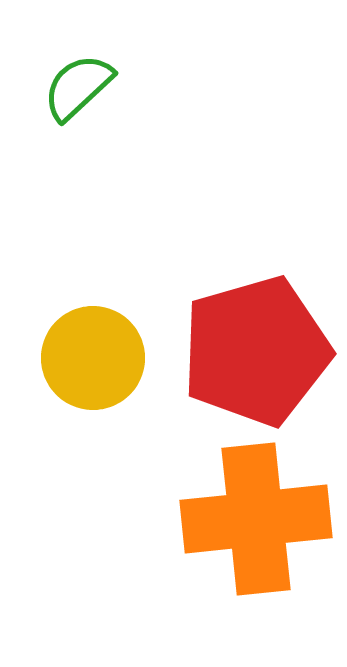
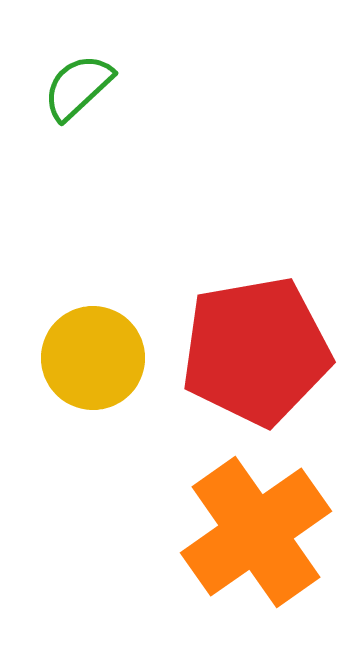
red pentagon: rotated 6 degrees clockwise
orange cross: moved 13 px down; rotated 29 degrees counterclockwise
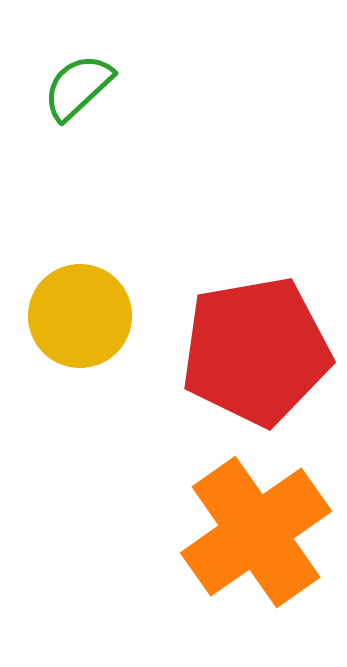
yellow circle: moved 13 px left, 42 px up
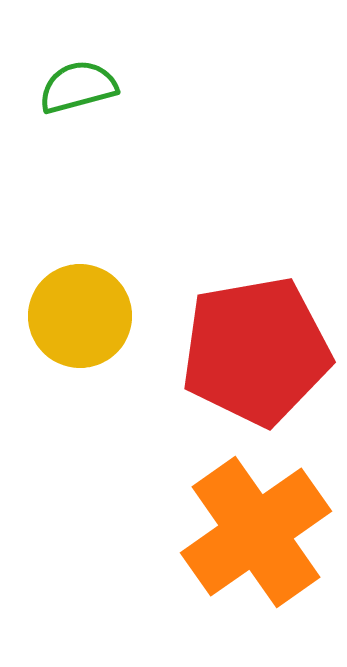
green semicircle: rotated 28 degrees clockwise
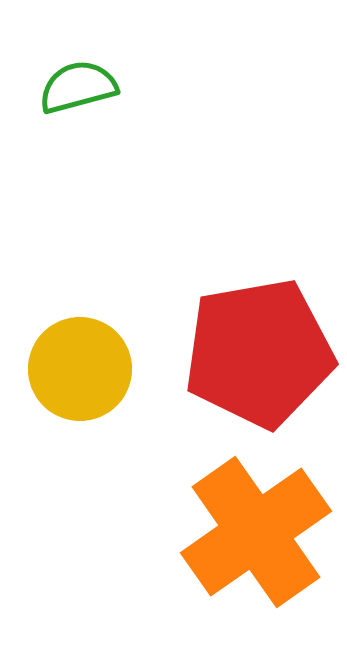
yellow circle: moved 53 px down
red pentagon: moved 3 px right, 2 px down
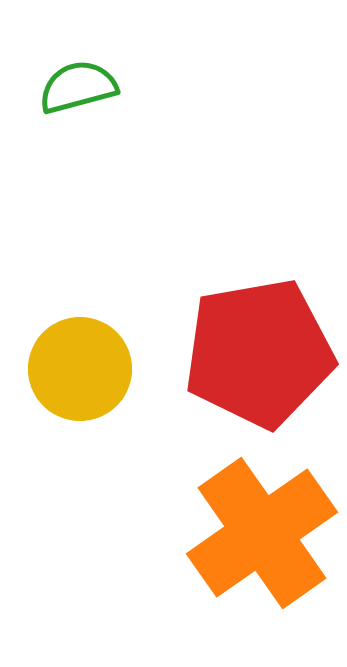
orange cross: moved 6 px right, 1 px down
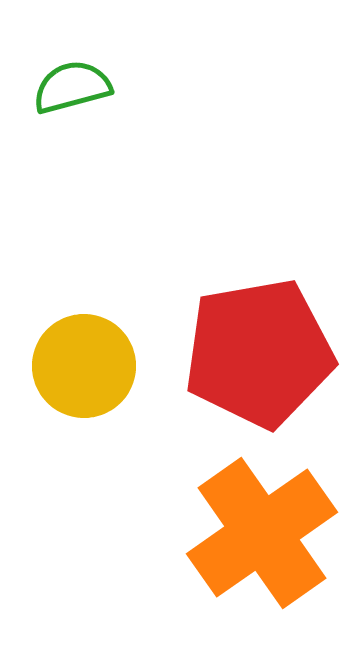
green semicircle: moved 6 px left
yellow circle: moved 4 px right, 3 px up
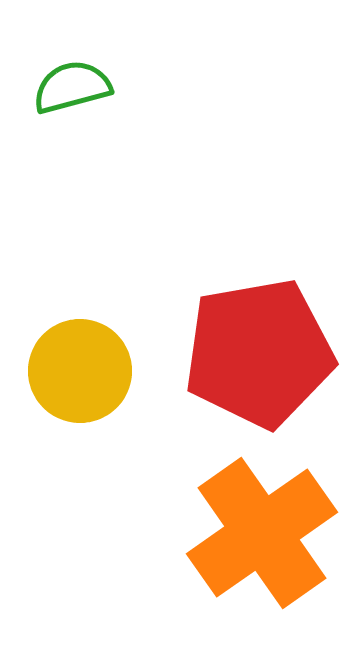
yellow circle: moved 4 px left, 5 px down
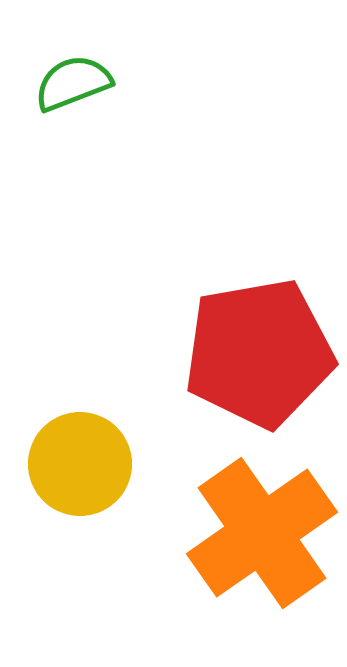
green semicircle: moved 1 px right, 4 px up; rotated 6 degrees counterclockwise
yellow circle: moved 93 px down
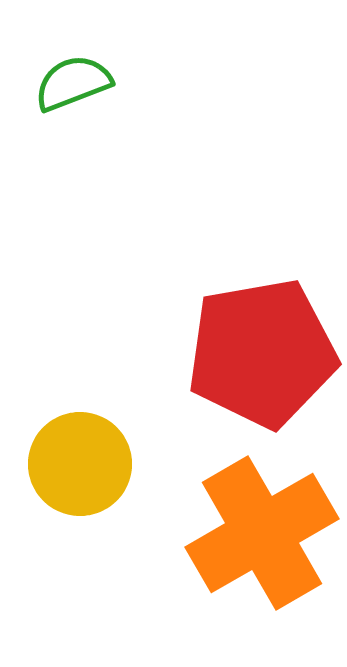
red pentagon: moved 3 px right
orange cross: rotated 5 degrees clockwise
